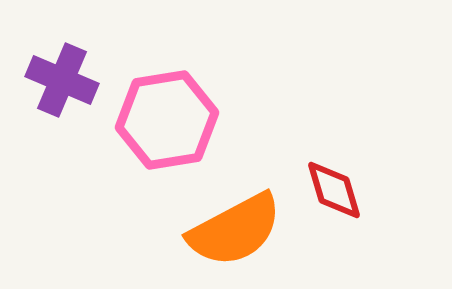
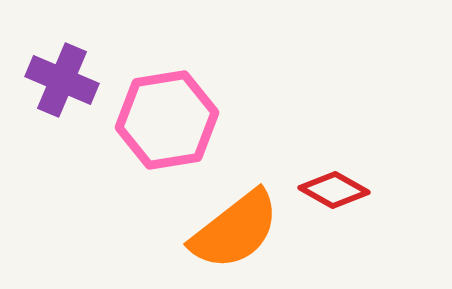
red diamond: rotated 44 degrees counterclockwise
orange semicircle: rotated 10 degrees counterclockwise
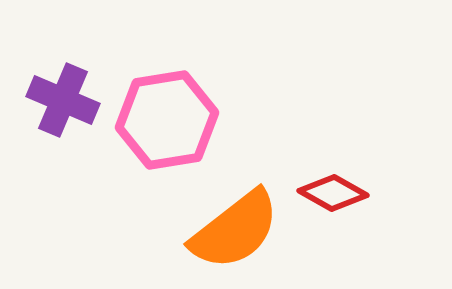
purple cross: moved 1 px right, 20 px down
red diamond: moved 1 px left, 3 px down
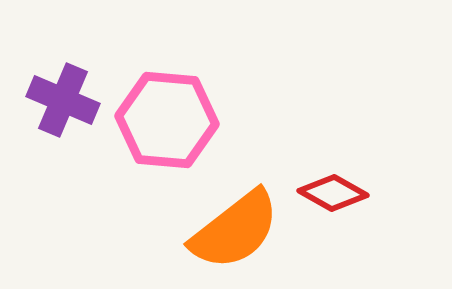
pink hexagon: rotated 14 degrees clockwise
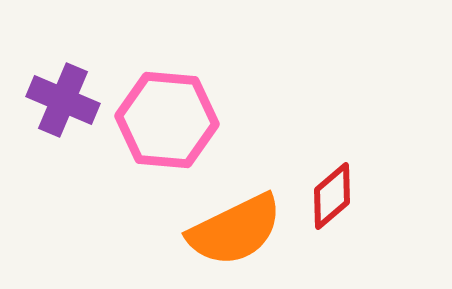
red diamond: moved 1 px left, 3 px down; rotated 70 degrees counterclockwise
orange semicircle: rotated 12 degrees clockwise
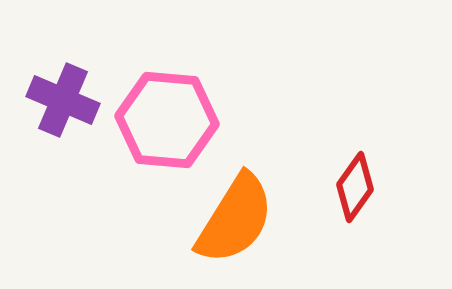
red diamond: moved 23 px right, 9 px up; rotated 14 degrees counterclockwise
orange semicircle: moved 11 px up; rotated 32 degrees counterclockwise
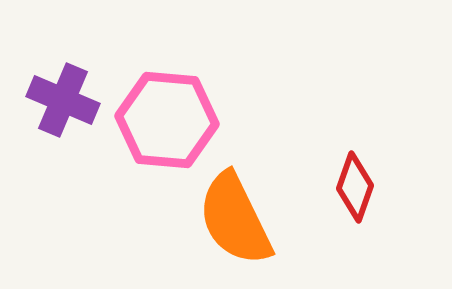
red diamond: rotated 16 degrees counterclockwise
orange semicircle: rotated 122 degrees clockwise
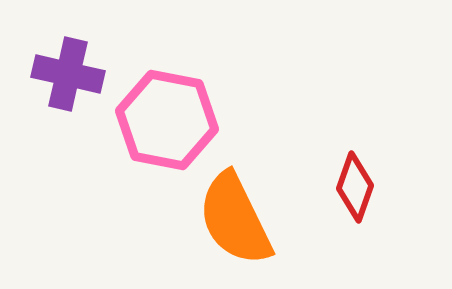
purple cross: moved 5 px right, 26 px up; rotated 10 degrees counterclockwise
pink hexagon: rotated 6 degrees clockwise
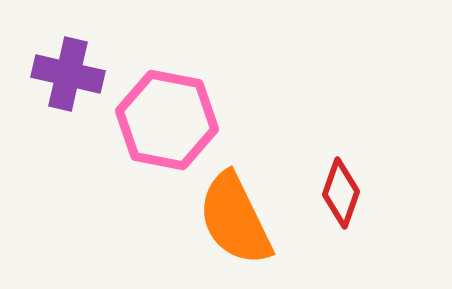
red diamond: moved 14 px left, 6 px down
